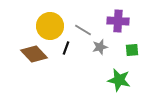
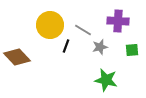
yellow circle: moved 1 px up
black line: moved 2 px up
brown diamond: moved 17 px left, 3 px down
green star: moved 13 px left
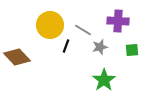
green star: moved 2 px left; rotated 25 degrees clockwise
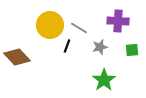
gray line: moved 4 px left, 2 px up
black line: moved 1 px right
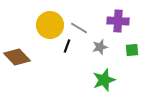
green star: rotated 15 degrees clockwise
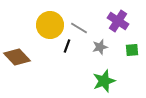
purple cross: rotated 30 degrees clockwise
green star: moved 1 px down
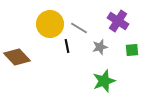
yellow circle: moved 1 px up
black line: rotated 32 degrees counterclockwise
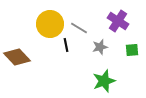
black line: moved 1 px left, 1 px up
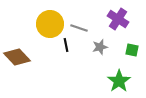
purple cross: moved 2 px up
gray line: rotated 12 degrees counterclockwise
green square: rotated 16 degrees clockwise
green star: moved 15 px right; rotated 15 degrees counterclockwise
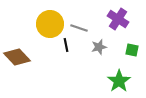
gray star: moved 1 px left
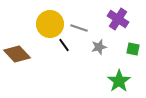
black line: moved 2 px left; rotated 24 degrees counterclockwise
green square: moved 1 px right, 1 px up
brown diamond: moved 3 px up
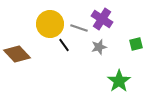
purple cross: moved 16 px left
green square: moved 3 px right, 5 px up; rotated 24 degrees counterclockwise
